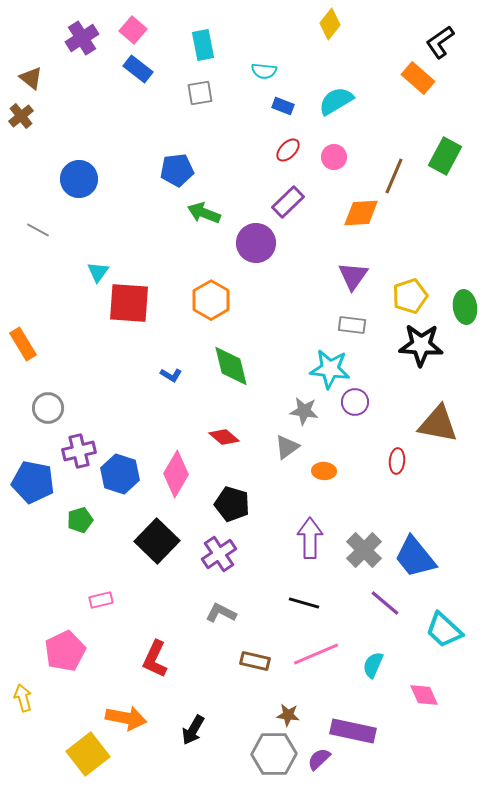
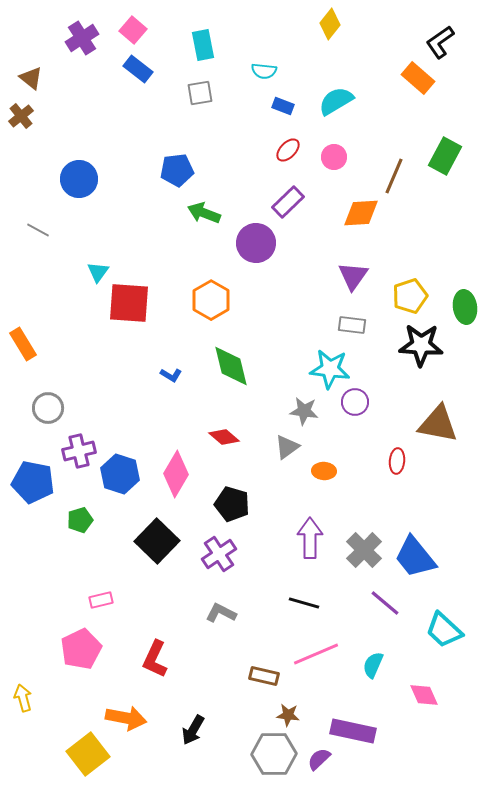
pink pentagon at (65, 651): moved 16 px right, 2 px up
brown rectangle at (255, 661): moved 9 px right, 15 px down
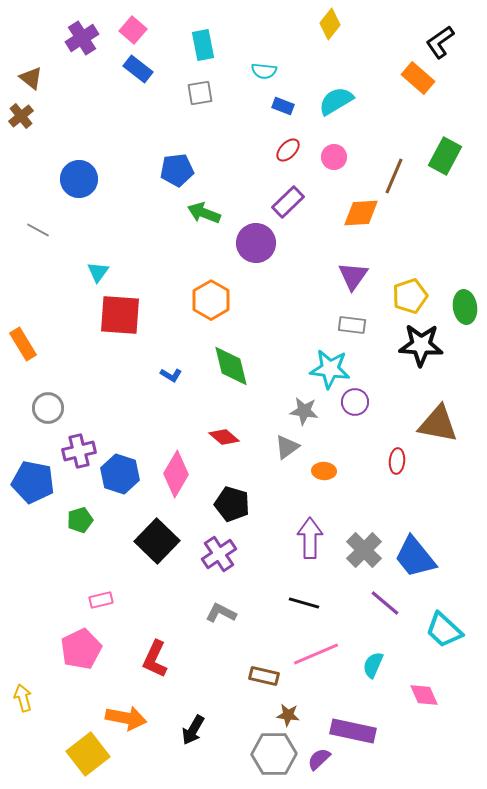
red square at (129, 303): moved 9 px left, 12 px down
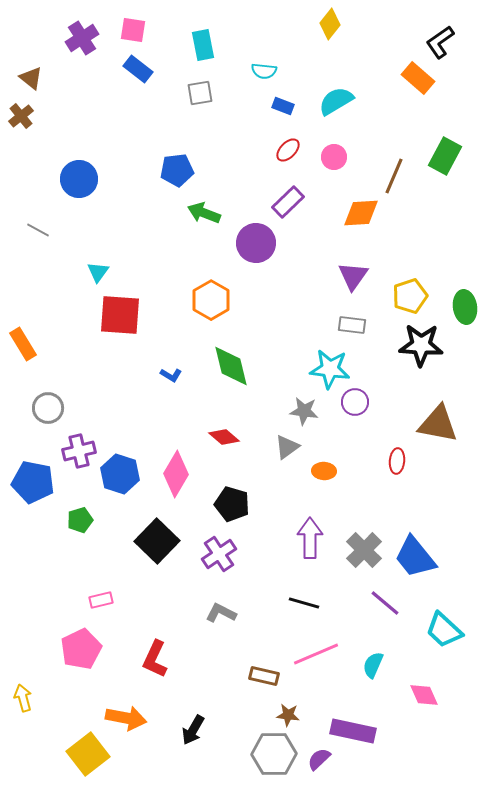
pink square at (133, 30): rotated 32 degrees counterclockwise
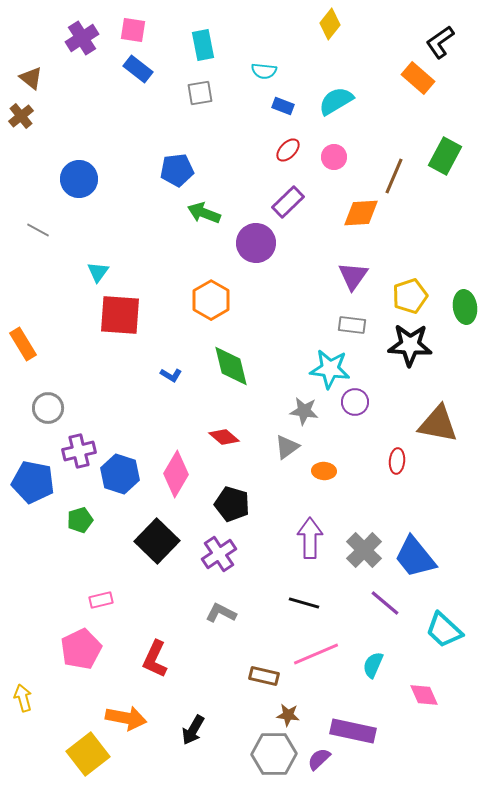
black star at (421, 345): moved 11 px left
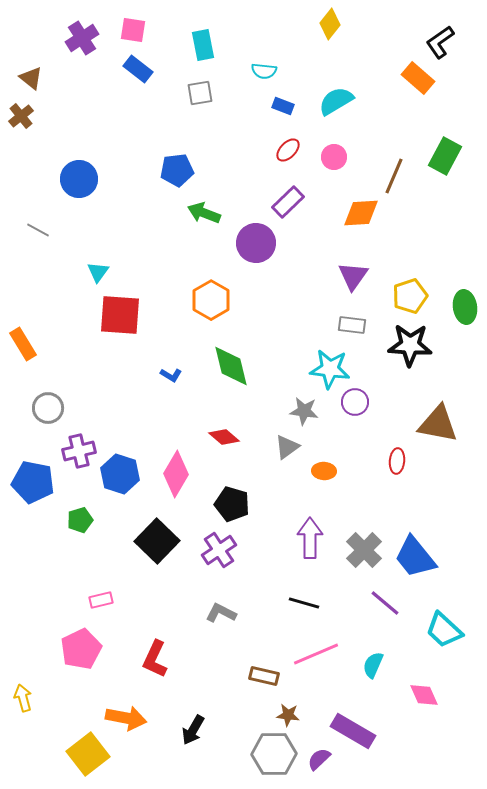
purple cross at (219, 554): moved 4 px up
purple rectangle at (353, 731): rotated 18 degrees clockwise
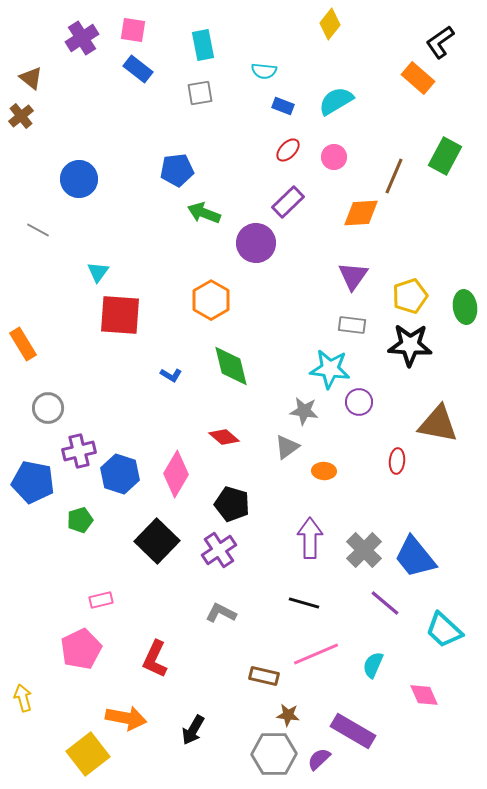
purple circle at (355, 402): moved 4 px right
